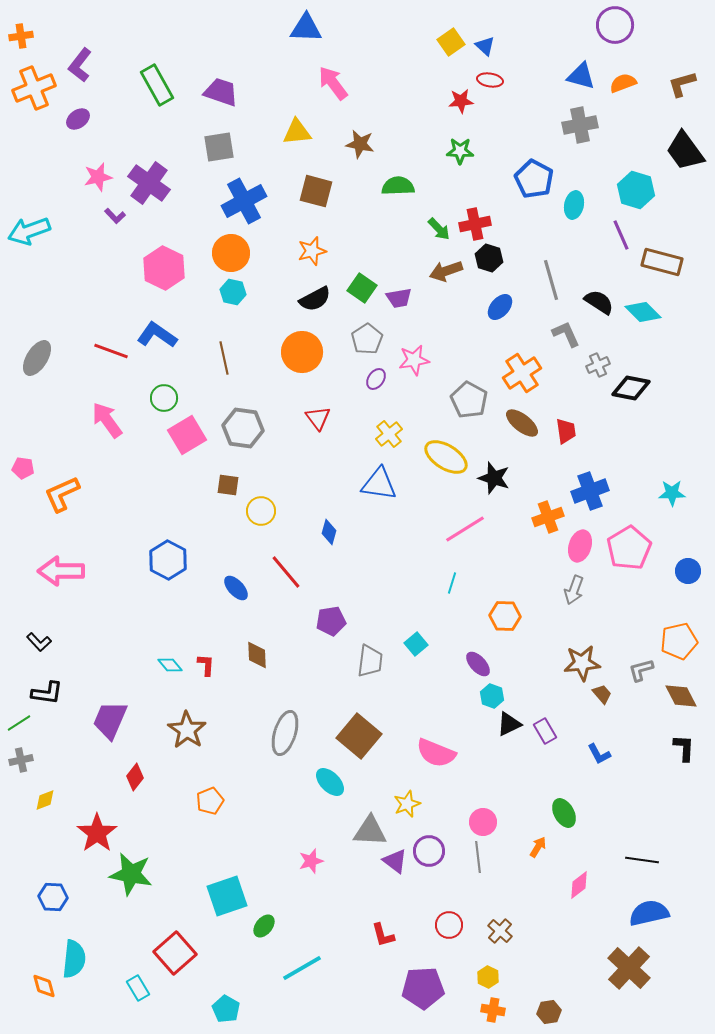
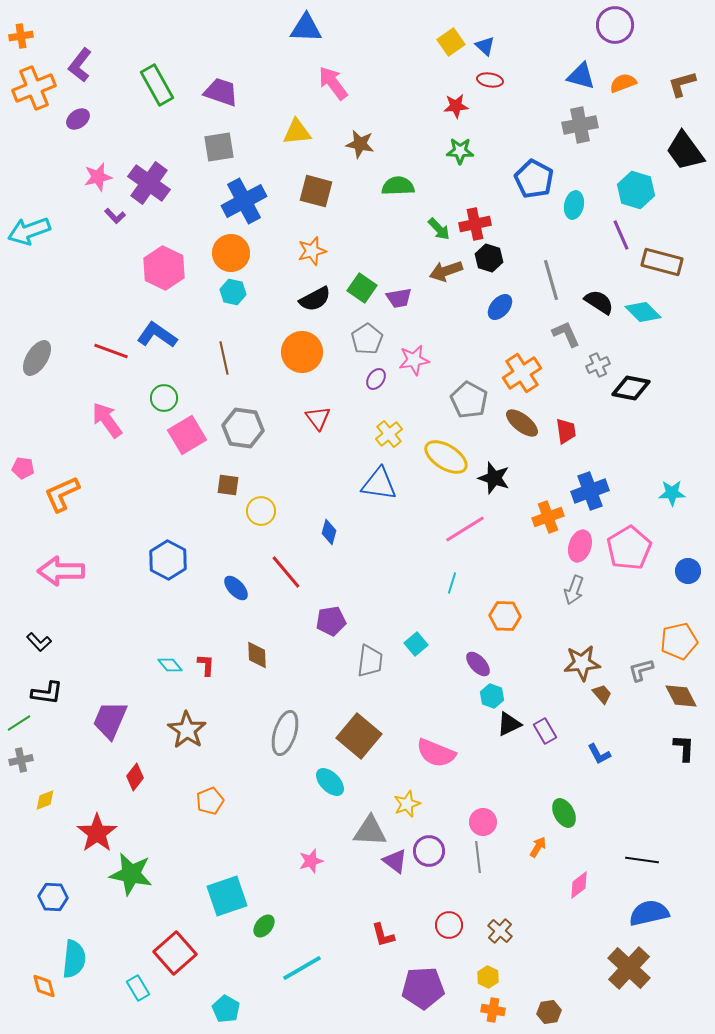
red star at (461, 101): moved 5 px left, 5 px down
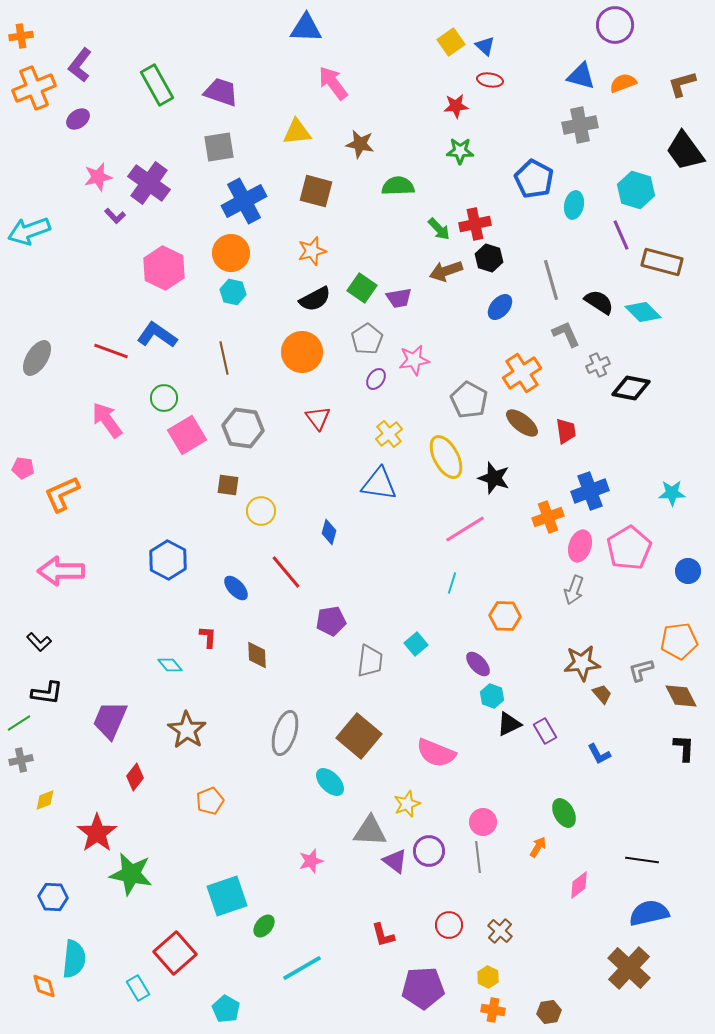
yellow ellipse at (446, 457): rotated 30 degrees clockwise
orange pentagon at (679, 641): rotated 6 degrees clockwise
red L-shape at (206, 665): moved 2 px right, 28 px up
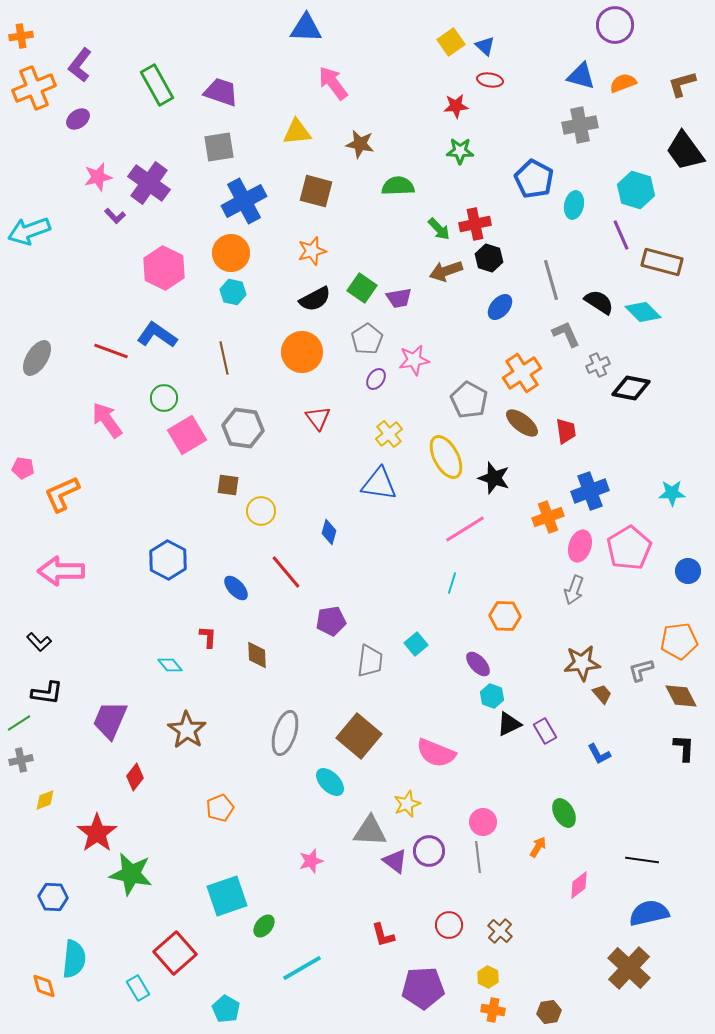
orange pentagon at (210, 801): moved 10 px right, 7 px down
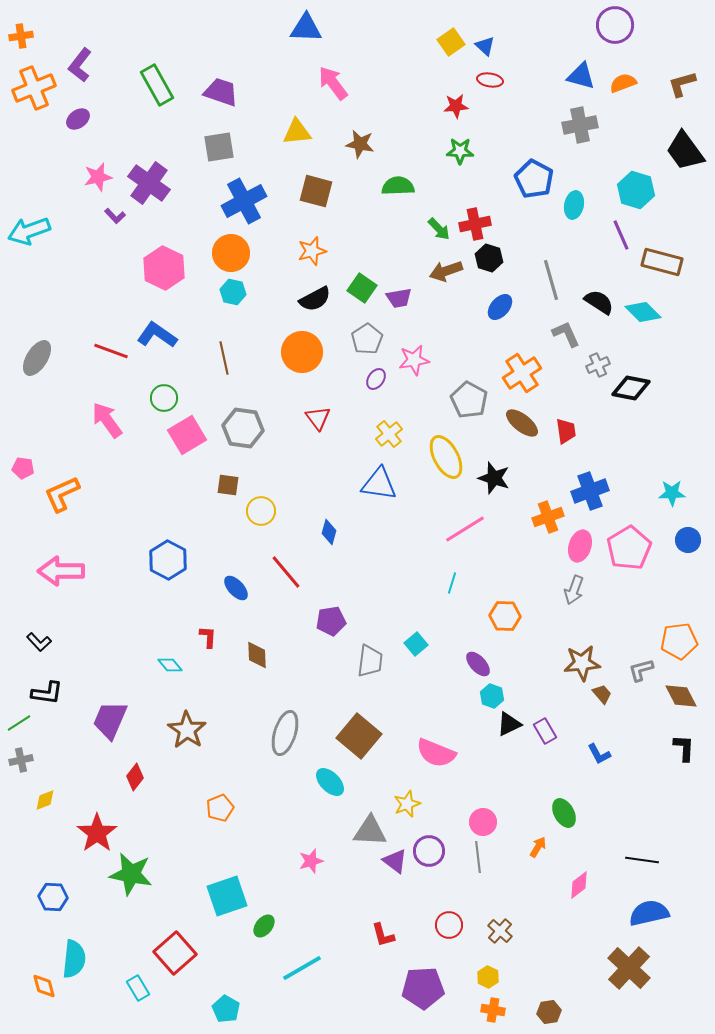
blue circle at (688, 571): moved 31 px up
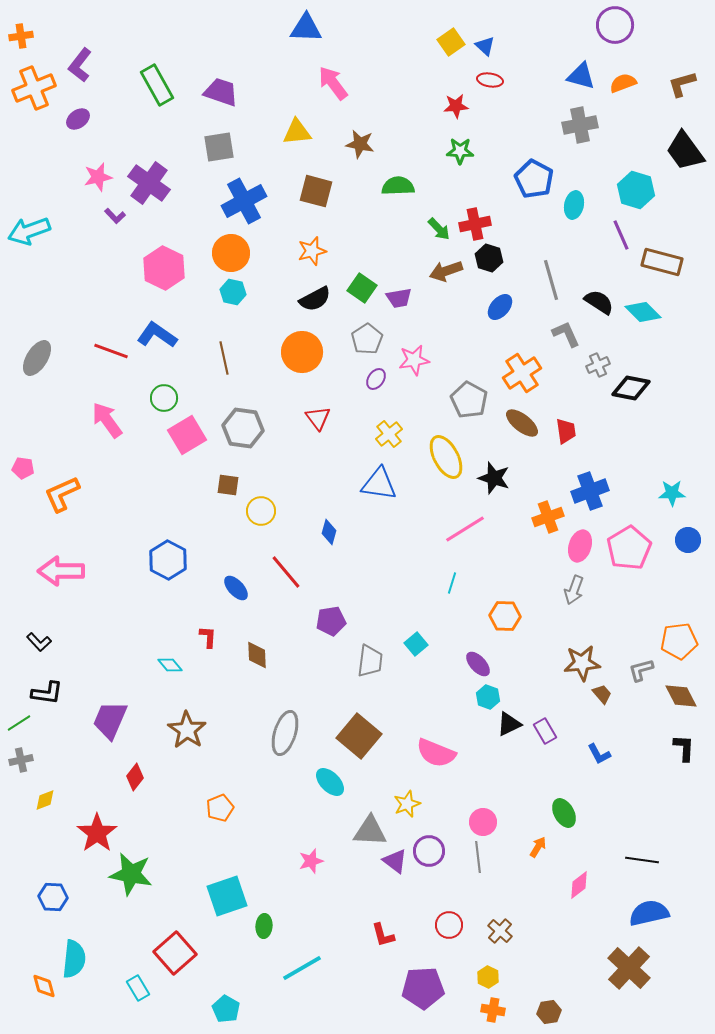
cyan hexagon at (492, 696): moved 4 px left, 1 px down
green ellipse at (264, 926): rotated 35 degrees counterclockwise
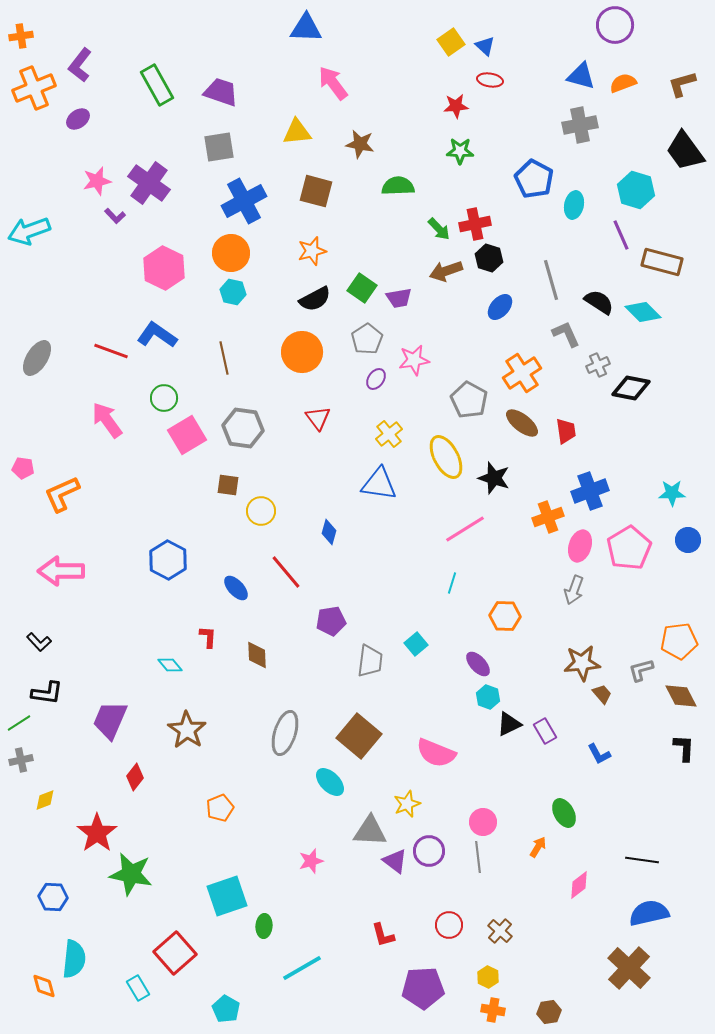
pink star at (98, 177): moved 1 px left, 4 px down
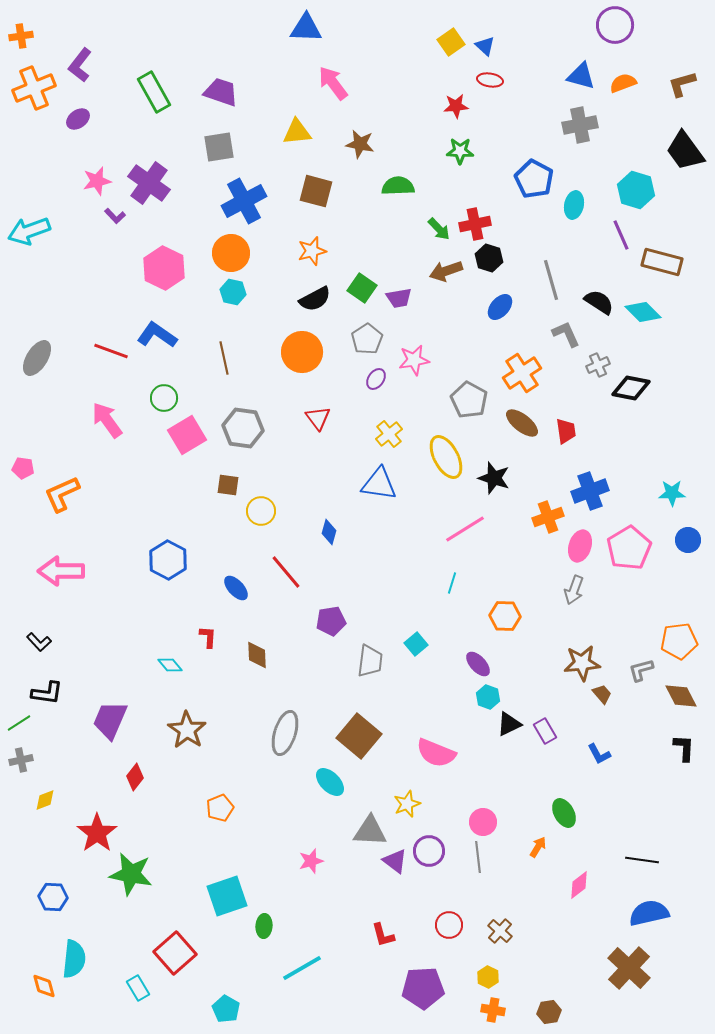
green rectangle at (157, 85): moved 3 px left, 7 px down
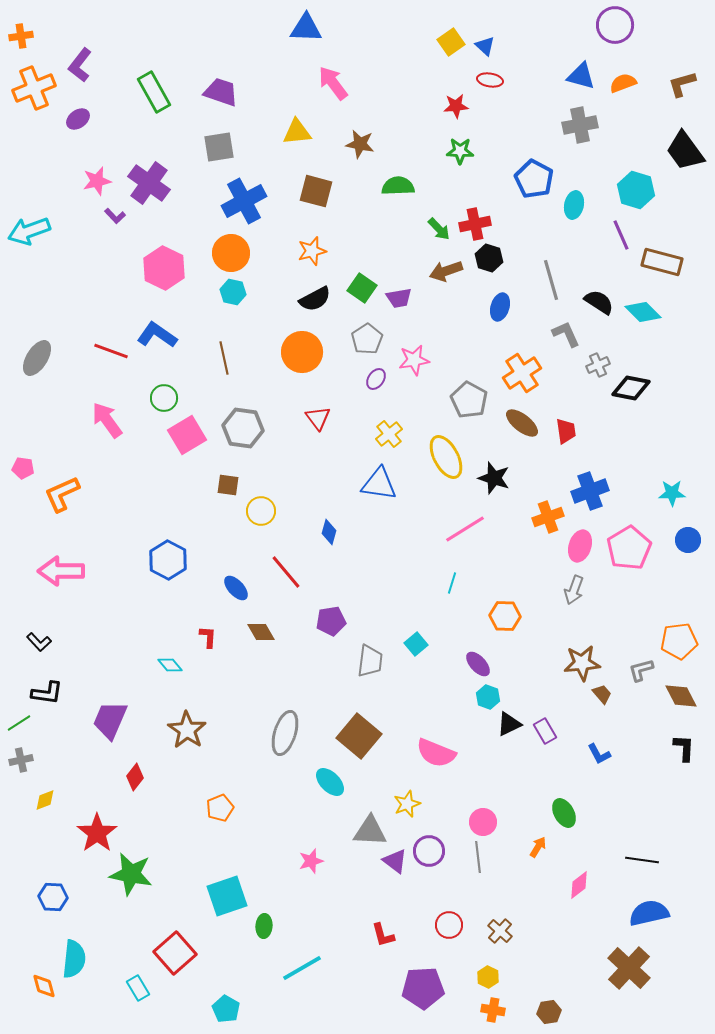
blue ellipse at (500, 307): rotated 24 degrees counterclockwise
brown diamond at (257, 655): moved 4 px right, 23 px up; rotated 28 degrees counterclockwise
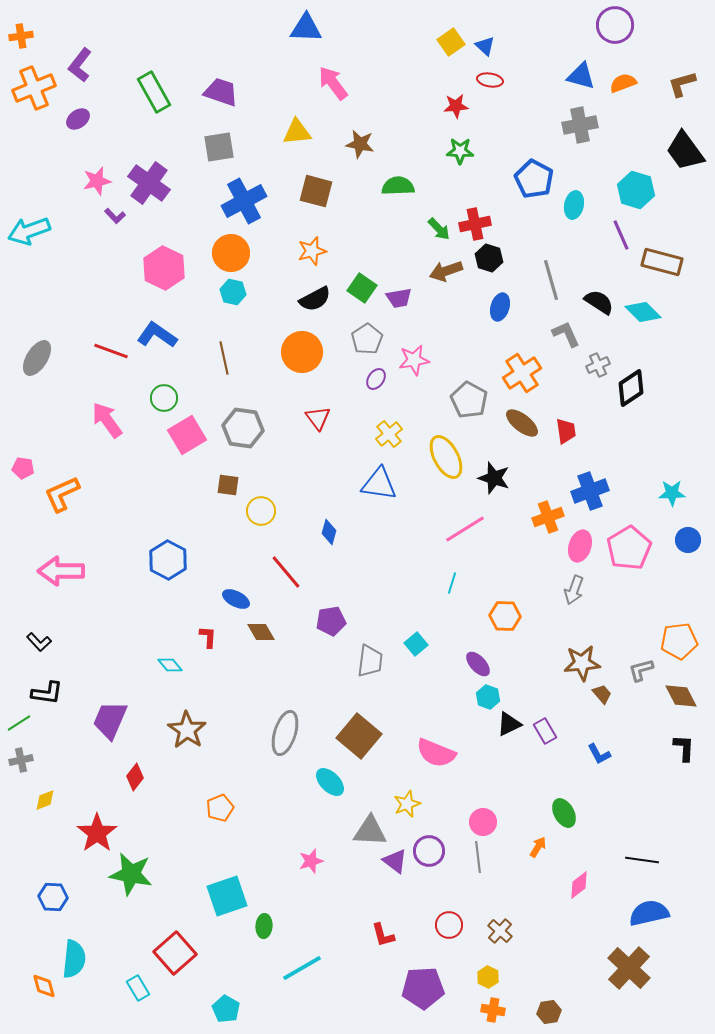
black diamond at (631, 388): rotated 45 degrees counterclockwise
blue ellipse at (236, 588): moved 11 px down; rotated 20 degrees counterclockwise
